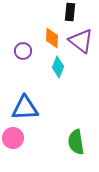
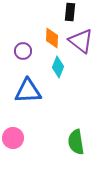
blue triangle: moved 3 px right, 17 px up
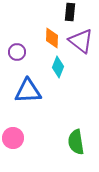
purple circle: moved 6 px left, 1 px down
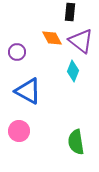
orange diamond: rotated 30 degrees counterclockwise
cyan diamond: moved 15 px right, 4 px down
blue triangle: rotated 32 degrees clockwise
pink circle: moved 6 px right, 7 px up
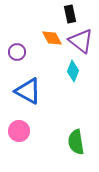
black rectangle: moved 2 px down; rotated 18 degrees counterclockwise
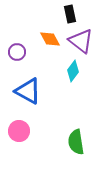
orange diamond: moved 2 px left, 1 px down
cyan diamond: rotated 15 degrees clockwise
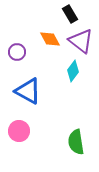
black rectangle: rotated 18 degrees counterclockwise
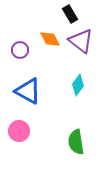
purple circle: moved 3 px right, 2 px up
cyan diamond: moved 5 px right, 14 px down
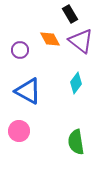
cyan diamond: moved 2 px left, 2 px up
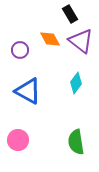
pink circle: moved 1 px left, 9 px down
